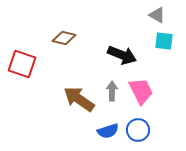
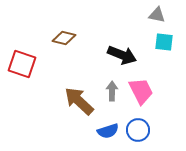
gray triangle: rotated 18 degrees counterclockwise
cyan square: moved 1 px down
brown arrow: moved 2 px down; rotated 8 degrees clockwise
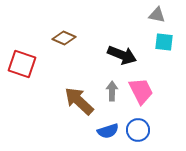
brown diamond: rotated 10 degrees clockwise
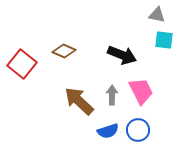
brown diamond: moved 13 px down
cyan square: moved 2 px up
red square: rotated 20 degrees clockwise
gray arrow: moved 4 px down
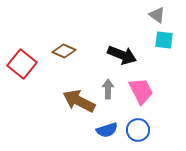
gray triangle: rotated 24 degrees clockwise
gray arrow: moved 4 px left, 6 px up
brown arrow: rotated 16 degrees counterclockwise
blue semicircle: moved 1 px left, 1 px up
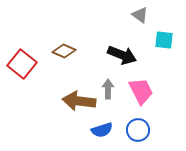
gray triangle: moved 17 px left
brown arrow: rotated 20 degrees counterclockwise
blue semicircle: moved 5 px left
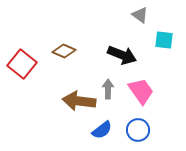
pink trapezoid: rotated 8 degrees counterclockwise
blue semicircle: rotated 20 degrees counterclockwise
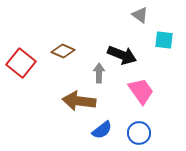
brown diamond: moved 1 px left
red square: moved 1 px left, 1 px up
gray arrow: moved 9 px left, 16 px up
blue circle: moved 1 px right, 3 px down
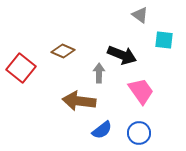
red square: moved 5 px down
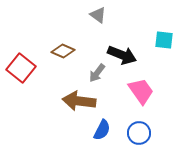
gray triangle: moved 42 px left
gray arrow: moved 2 px left; rotated 144 degrees counterclockwise
blue semicircle: rotated 25 degrees counterclockwise
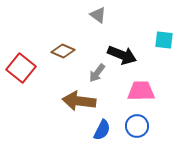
pink trapezoid: rotated 56 degrees counterclockwise
blue circle: moved 2 px left, 7 px up
